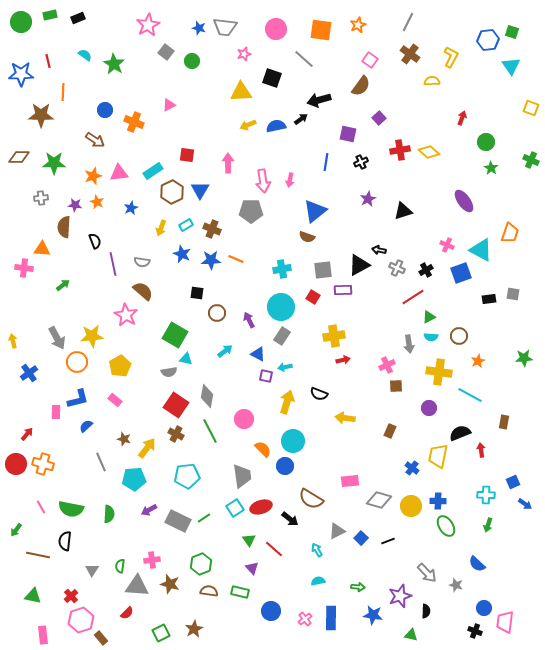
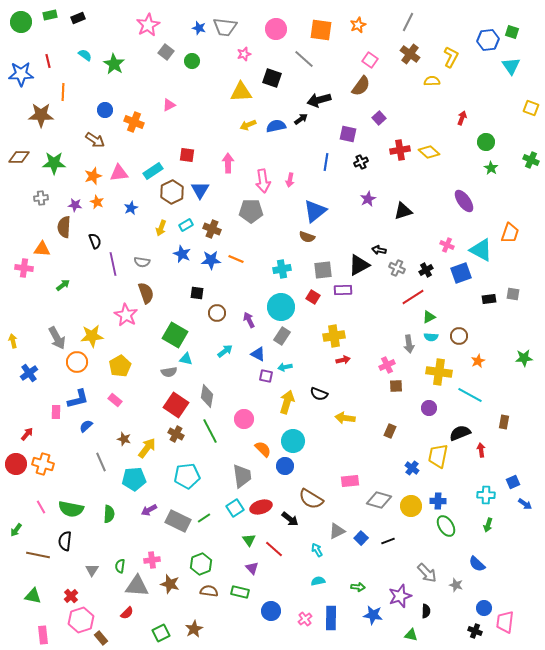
brown semicircle at (143, 291): moved 3 px right, 2 px down; rotated 30 degrees clockwise
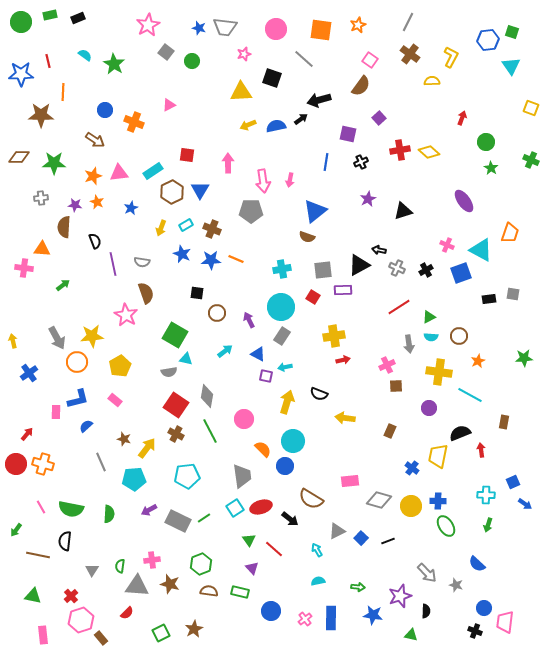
red line at (413, 297): moved 14 px left, 10 px down
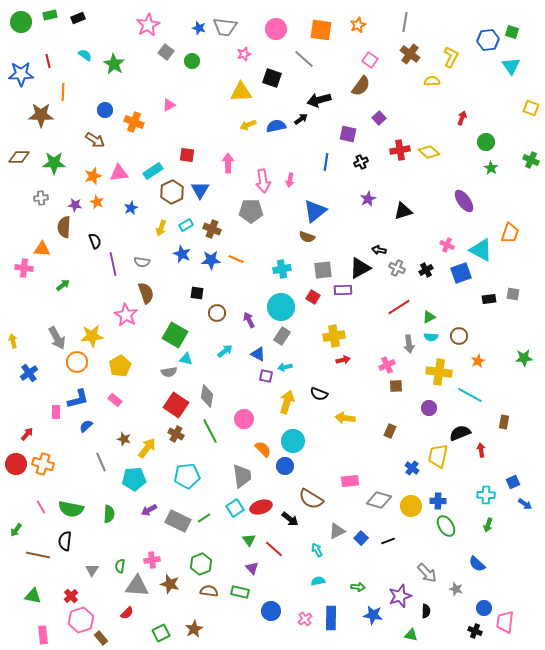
gray line at (408, 22): moved 3 px left; rotated 18 degrees counterclockwise
black triangle at (359, 265): moved 1 px right, 3 px down
gray star at (456, 585): moved 4 px down
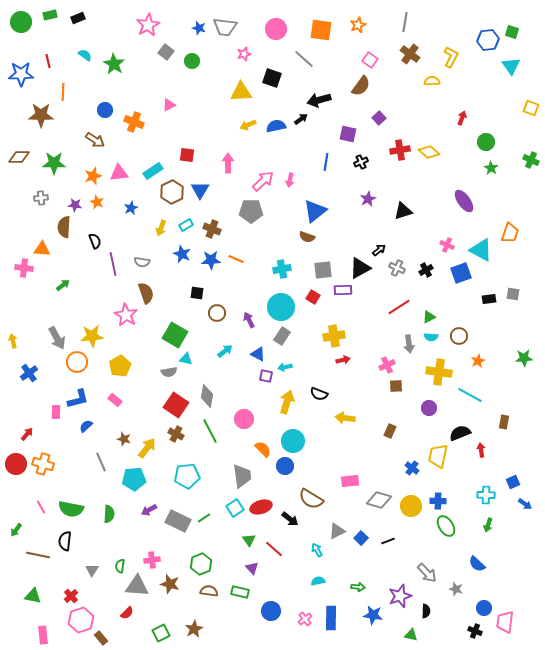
pink arrow at (263, 181): rotated 125 degrees counterclockwise
black arrow at (379, 250): rotated 128 degrees clockwise
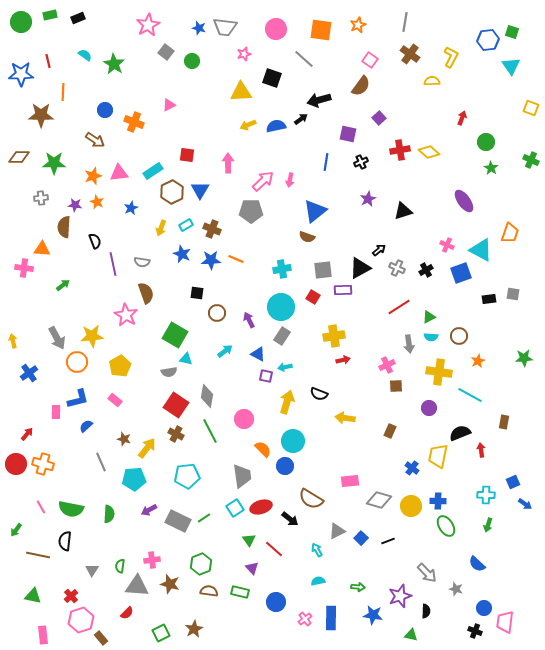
blue circle at (271, 611): moved 5 px right, 9 px up
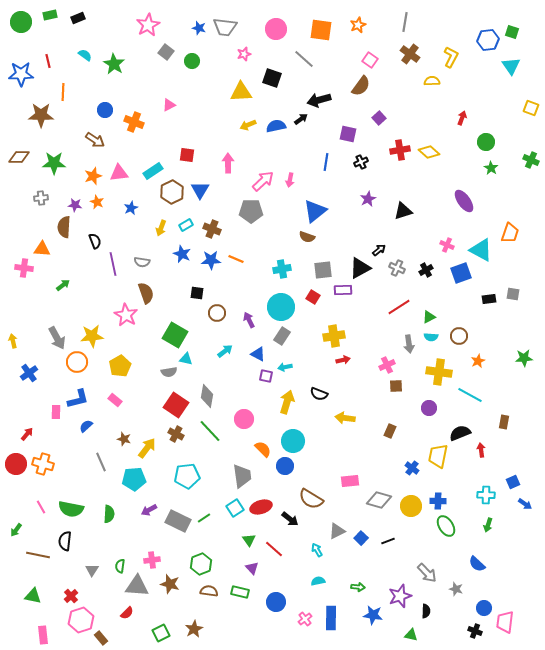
green line at (210, 431): rotated 15 degrees counterclockwise
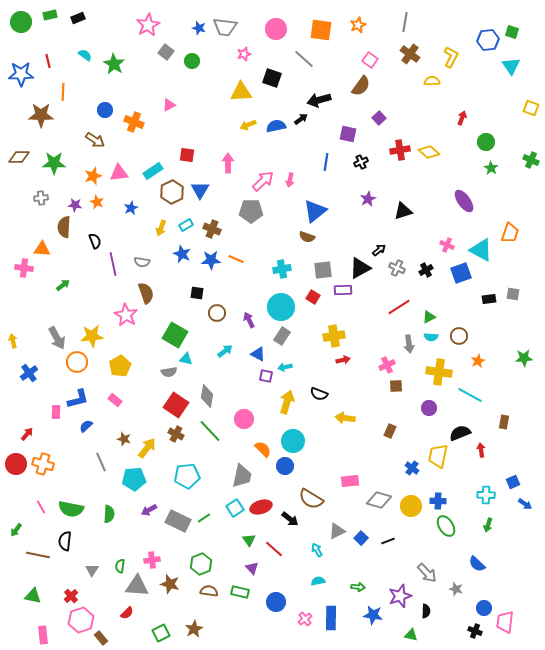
gray trapezoid at (242, 476): rotated 20 degrees clockwise
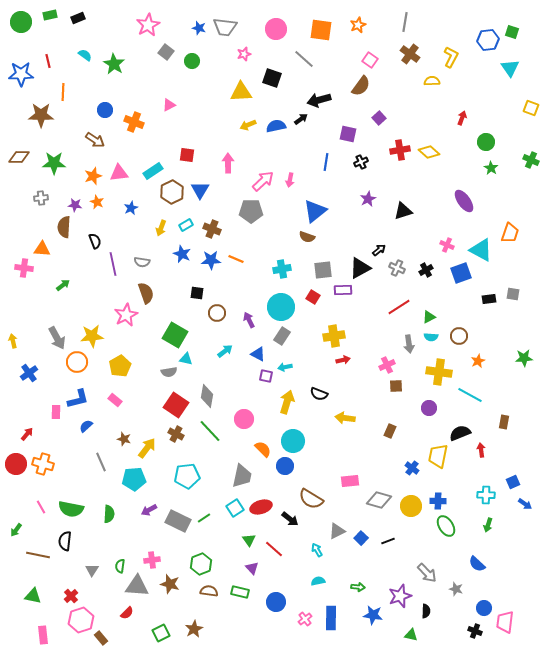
cyan triangle at (511, 66): moved 1 px left, 2 px down
pink star at (126, 315): rotated 15 degrees clockwise
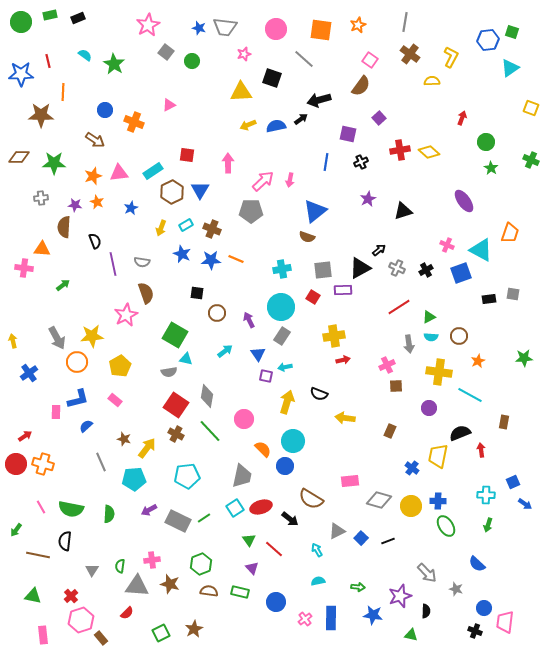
cyan triangle at (510, 68): rotated 30 degrees clockwise
blue triangle at (258, 354): rotated 28 degrees clockwise
red arrow at (27, 434): moved 2 px left, 2 px down; rotated 16 degrees clockwise
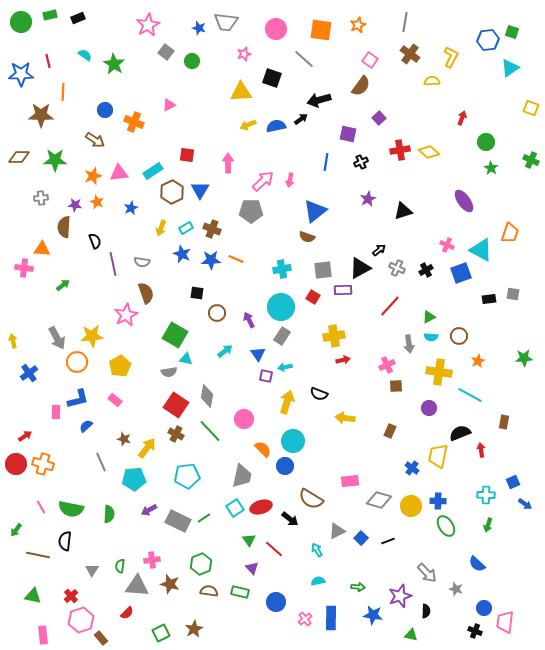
gray trapezoid at (225, 27): moved 1 px right, 5 px up
green star at (54, 163): moved 1 px right, 3 px up
cyan rectangle at (186, 225): moved 3 px down
red line at (399, 307): moved 9 px left, 1 px up; rotated 15 degrees counterclockwise
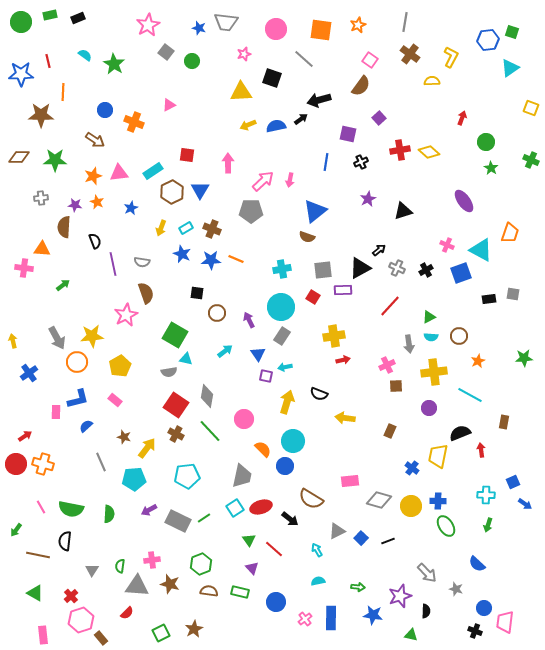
yellow cross at (439, 372): moved 5 px left; rotated 15 degrees counterclockwise
brown star at (124, 439): moved 2 px up
green triangle at (33, 596): moved 2 px right, 3 px up; rotated 18 degrees clockwise
